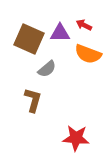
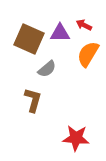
orange semicircle: rotated 100 degrees clockwise
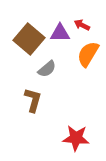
red arrow: moved 2 px left
brown square: rotated 16 degrees clockwise
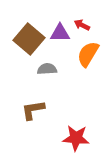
gray semicircle: rotated 144 degrees counterclockwise
brown L-shape: moved 10 px down; rotated 115 degrees counterclockwise
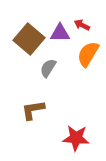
gray semicircle: moved 1 px right, 1 px up; rotated 54 degrees counterclockwise
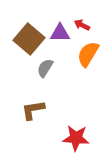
gray semicircle: moved 3 px left
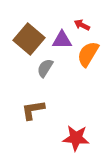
purple triangle: moved 2 px right, 7 px down
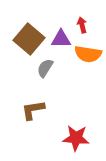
red arrow: rotated 49 degrees clockwise
purple triangle: moved 1 px left, 1 px up
orange semicircle: rotated 112 degrees counterclockwise
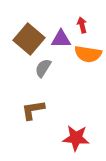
gray semicircle: moved 2 px left
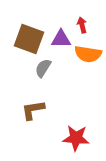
brown square: rotated 20 degrees counterclockwise
